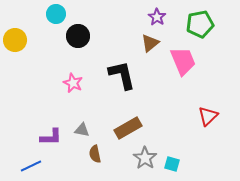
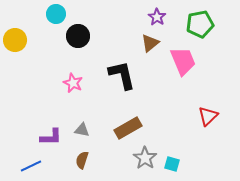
brown semicircle: moved 13 px left, 6 px down; rotated 30 degrees clockwise
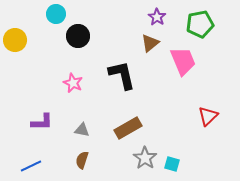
purple L-shape: moved 9 px left, 15 px up
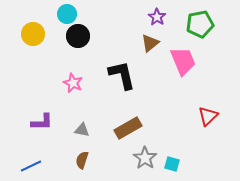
cyan circle: moved 11 px right
yellow circle: moved 18 px right, 6 px up
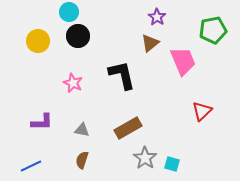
cyan circle: moved 2 px right, 2 px up
green pentagon: moved 13 px right, 6 px down
yellow circle: moved 5 px right, 7 px down
red triangle: moved 6 px left, 5 px up
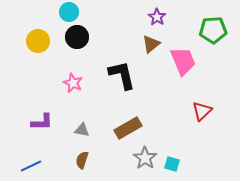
green pentagon: rotated 8 degrees clockwise
black circle: moved 1 px left, 1 px down
brown triangle: moved 1 px right, 1 px down
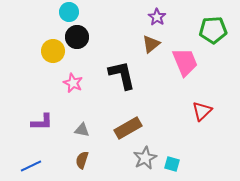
yellow circle: moved 15 px right, 10 px down
pink trapezoid: moved 2 px right, 1 px down
gray star: rotated 10 degrees clockwise
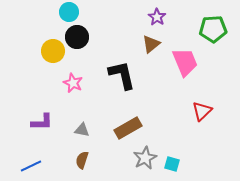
green pentagon: moved 1 px up
